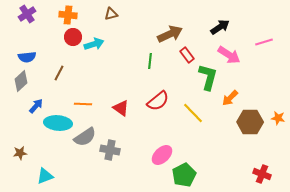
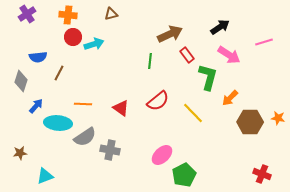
blue semicircle: moved 11 px right
gray diamond: rotated 30 degrees counterclockwise
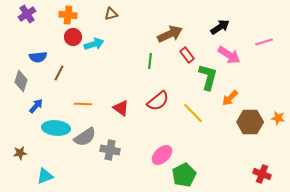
cyan ellipse: moved 2 px left, 5 px down
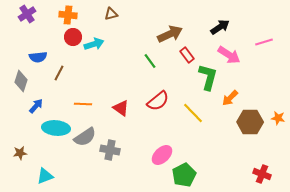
green line: rotated 42 degrees counterclockwise
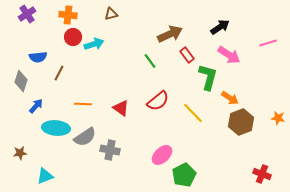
pink line: moved 4 px right, 1 px down
orange arrow: rotated 102 degrees counterclockwise
brown hexagon: moved 9 px left; rotated 20 degrees counterclockwise
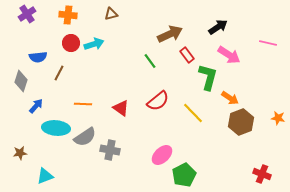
black arrow: moved 2 px left
red circle: moved 2 px left, 6 px down
pink line: rotated 30 degrees clockwise
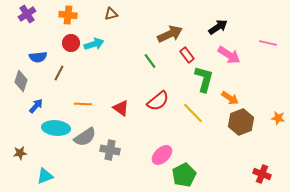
green L-shape: moved 4 px left, 2 px down
